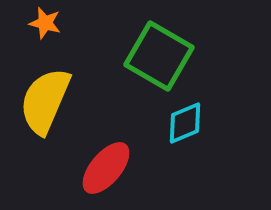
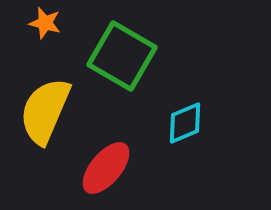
green square: moved 37 px left
yellow semicircle: moved 10 px down
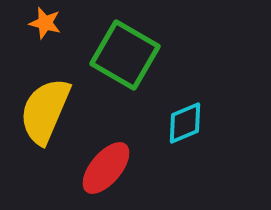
green square: moved 3 px right, 1 px up
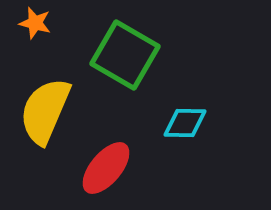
orange star: moved 10 px left
cyan diamond: rotated 24 degrees clockwise
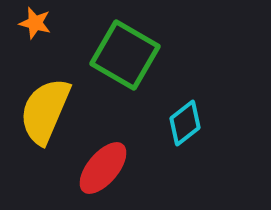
cyan diamond: rotated 39 degrees counterclockwise
red ellipse: moved 3 px left
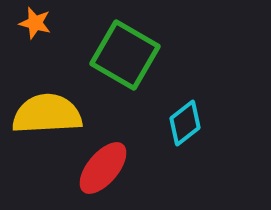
yellow semicircle: moved 2 px right, 3 px down; rotated 64 degrees clockwise
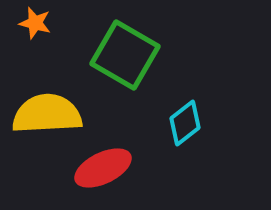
red ellipse: rotated 24 degrees clockwise
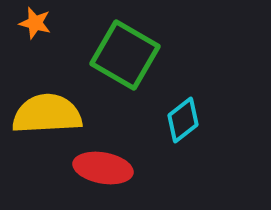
cyan diamond: moved 2 px left, 3 px up
red ellipse: rotated 36 degrees clockwise
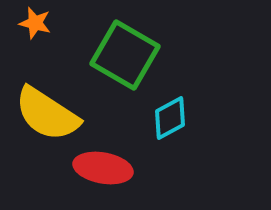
yellow semicircle: rotated 144 degrees counterclockwise
cyan diamond: moved 13 px left, 2 px up; rotated 9 degrees clockwise
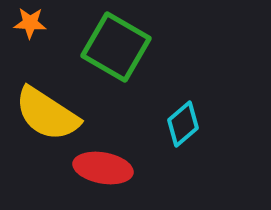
orange star: moved 5 px left; rotated 12 degrees counterclockwise
green square: moved 9 px left, 8 px up
cyan diamond: moved 13 px right, 6 px down; rotated 12 degrees counterclockwise
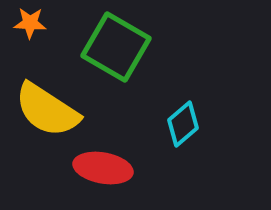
yellow semicircle: moved 4 px up
